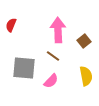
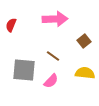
pink arrow: moved 3 px left, 11 px up; rotated 90 degrees clockwise
gray square: moved 2 px down
yellow semicircle: moved 1 px left, 3 px up; rotated 72 degrees counterclockwise
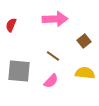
gray square: moved 5 px left, 1 px down
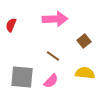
gray square: moved 3 px right, 6 px down
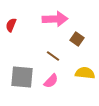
brown square: moved 7 px left, 2 px up; rotated 16 degrees counterclockwise
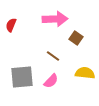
brown square: moved 1 px left, 1 px up
gray square: rotated 10 degrees counterclockwise
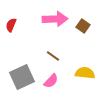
brown square: moved 7 px right, 12 px up
gray square: rotated 20 degrees counterclockwise
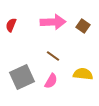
pink arrow: moved 2 px left, 3 px down
yellow semicircle: moved 2 px left, 1 px down
pink semicircle: rotated 14 degrees counterclockwise
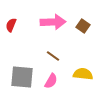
gray square: rotated 30 degrees clockwise
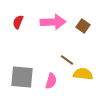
red semicircle: moved 7 px right, 3 px up
brown line: moved 14 px right, 4 px down
pink semicircle: rotated 14 degrees counterclockwise
